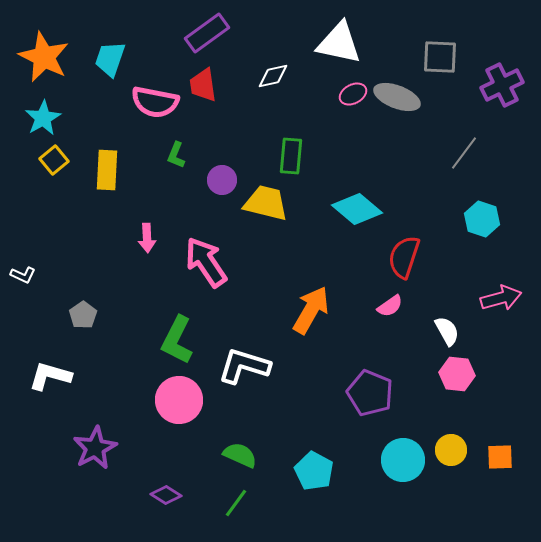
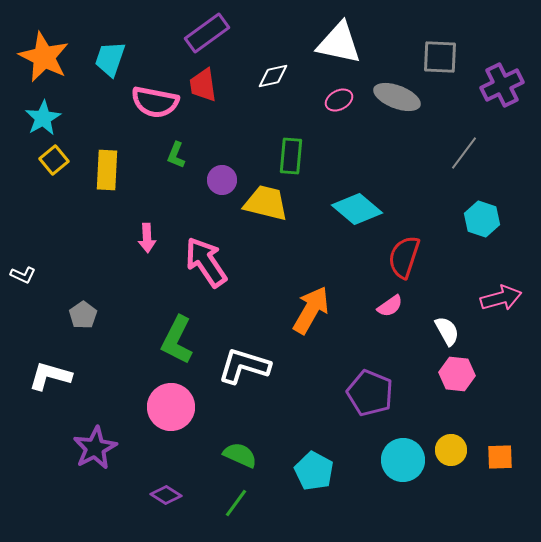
pink ellipse at (353, 94): moved 14 px left, 6 px down
pink circle at (179, 400): moved 8 px left, 7 px down
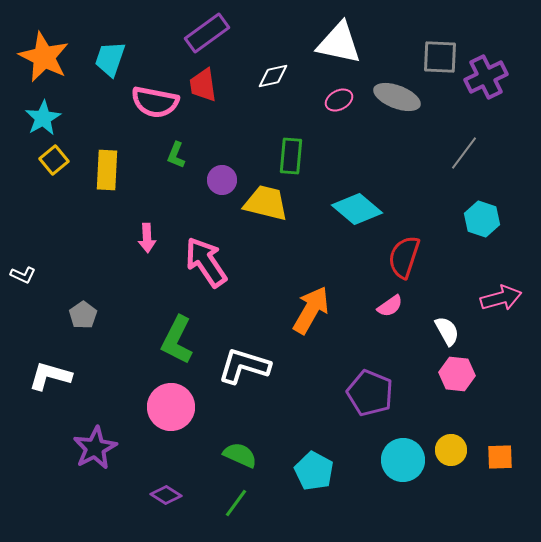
purple cross at (502, 85): moved 16 px left, 8 px up
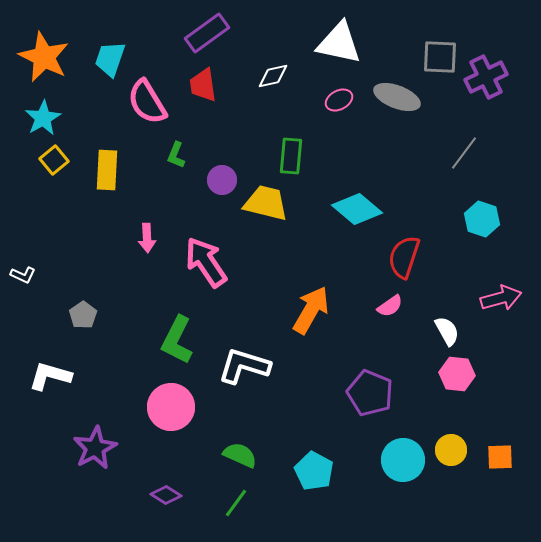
pink semicircle at (155, 102): moved 8 px left; rotated 48 degrees clockwise
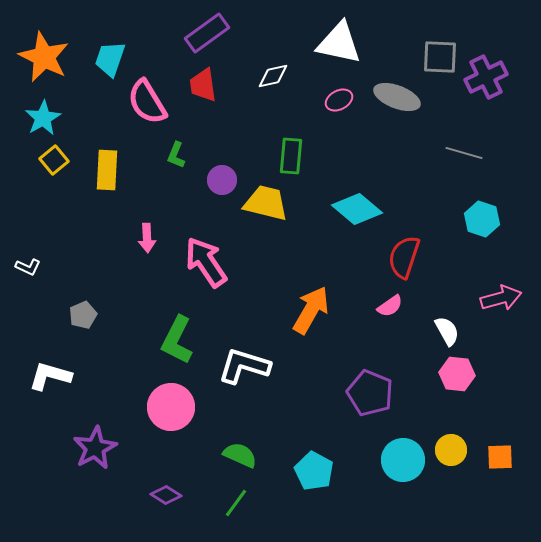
gray line at (464, 153): rotated 69 degrees clockwise
white L-shape at (23, 275): moved 5 px right, 8 px up
gray pentagon at (83, 315): rotated 12 degrees clockwise
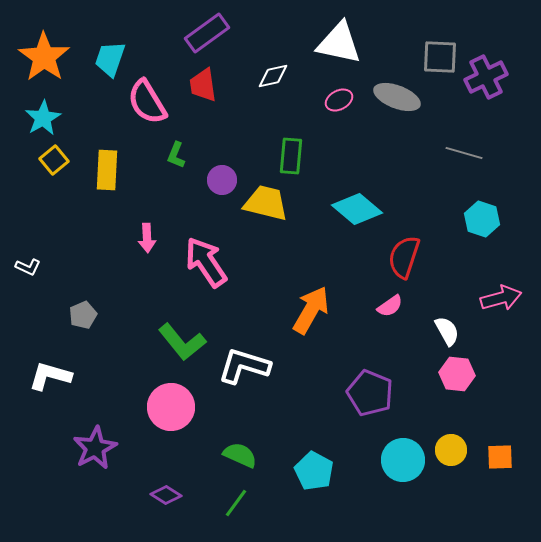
orange star at (44, 57): rotated 9 degrees clockwise
green L-shape at (177, 340): moved 5 px right, 2 px down; rotated 66 degrees counterclockwise
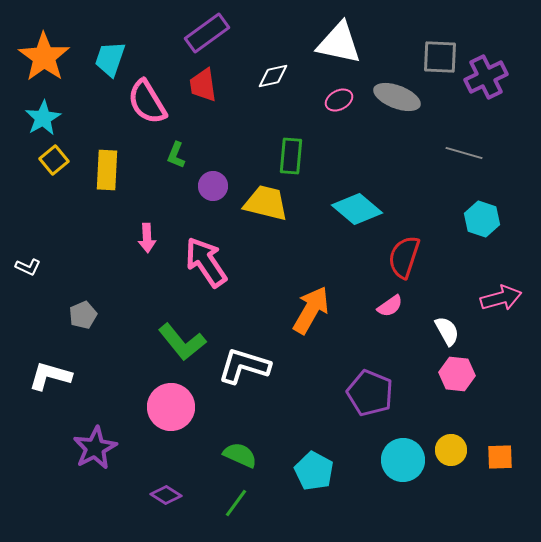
purple circle at (222, 180): moved 9 px left, 6 px down
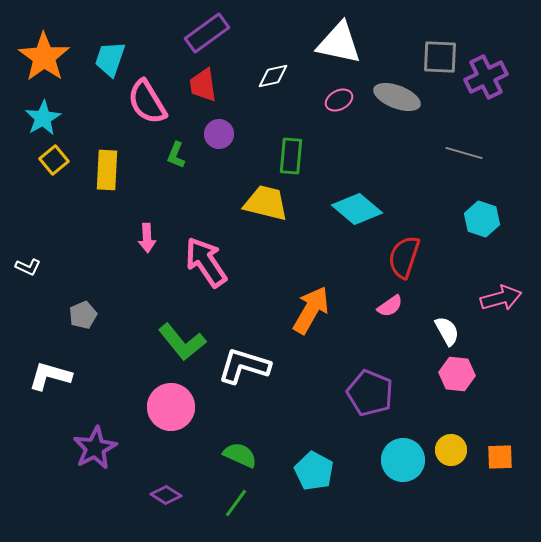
purple circle at (213, 186): moved 6 px right, 52 px up
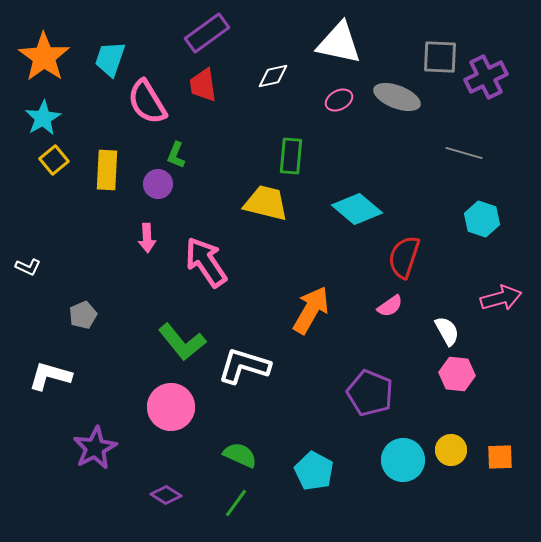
purple circle at (219, 134): moved 61 px left, 50 px down
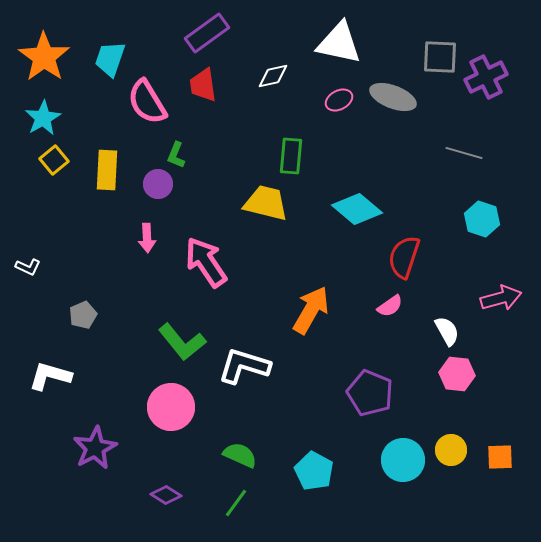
gray ellipse at (397, 97): moved 4 px left
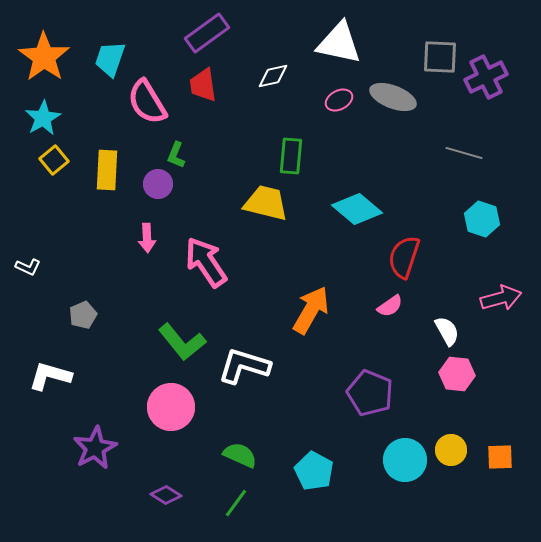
cyan circle at (403, 460): moved 2 px right
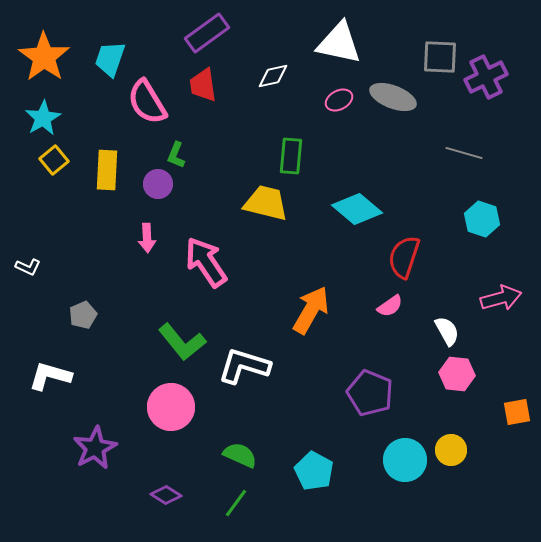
orange square at (500, 457): moved 17 px right, 45 px up; rotated 8 degrees counterclockwise
